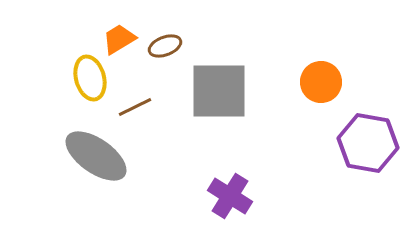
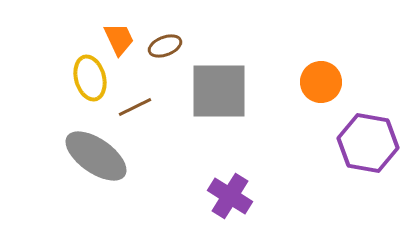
orange trapezoid: rotated 96 degrees clockwise
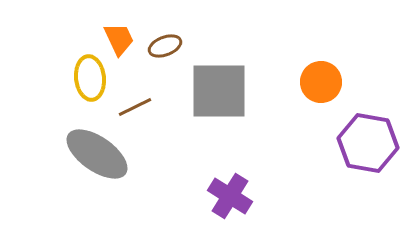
yellow ellipse: rotated 9 degrees clockwise
gray ellipse: moved 1 px right, 2 px up
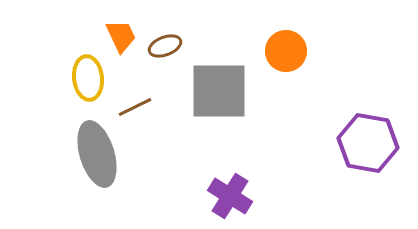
orange trapezoid: moved 2 px right, 3 px up
yellow ellipse: moved 2 px left
orange circle: moved 35 px left, 31 px up
gray ellipse: rotated 38 degrees clockwise
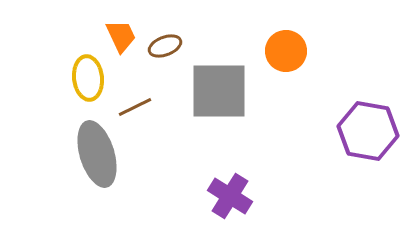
purple hexagon: moved 12 px up
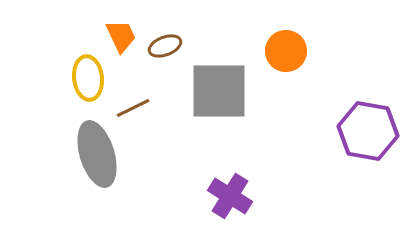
brown line: moved 2 px left, 1 px down
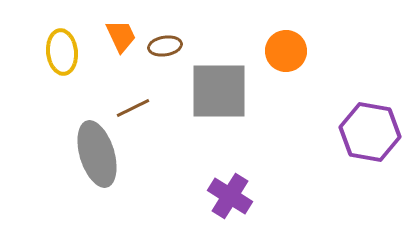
brown ellipse: rotated 12 degrees clockwise
yellow ellipse: moved 26 px left, 26 px up
purple hexagon: moved 2 px right, 1 px down
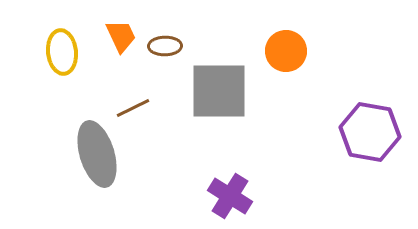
brown ellipse: rotated 8 degrees clockwise
